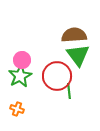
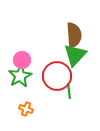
brown semicircle: rotated 90 degrees clockwise
green triangle: moved 3 px left; rotated 20 degrees clockwise
orange cross: moved 9 px right
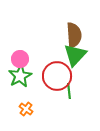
pink circle: moved 2 px left, 1 px up
orange cross: rotated 16 degrees clockwise
